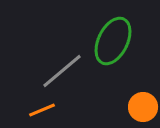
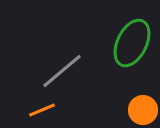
green ellipse: moved 19 px right, 2 px down
orange circle: moved 3 px down
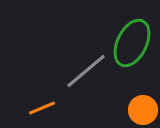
gray line: moved 24 px right
orange line: moved 2 px up
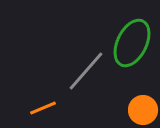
gray line: rotated 9 degrees counterclockwise
orange line: moved 1 px right
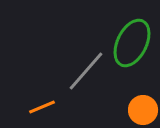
orange line: moved 1 px left, 1 px up
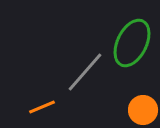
gray line: moved 1 px left, 1 px down
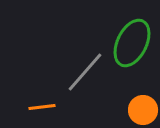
orange line: rotated 16 degrees clockwise
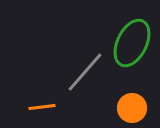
orange circle: moved 11 px left, 2 px up
